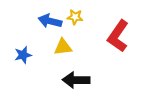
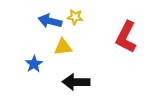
red L-shape: moved 8 px right, 1 px down; rotated 8 degrees counterclockwise
blue star: moved 11 px right, 9 px down; rotated 18 degrees counterclockwise
black arrow: moved 2 px down
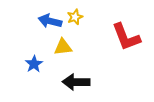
yellow star: rotated 28 degrees counterclockwise
red L-shape: rotated 48 degrees counterclockwise
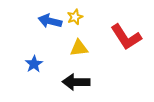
red L-shape: rotated 12 degrees counterclockwise
yellow triangle: moved 16 px right, 1 px down
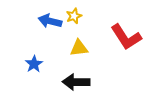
yellow star: moved 1 px left, 1 px up
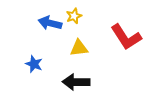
blue arrow: moved 2 px down
blue star: rotated 18 degrees counterclockwise
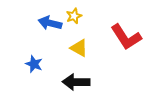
yellow triangle: rotated 36 degrees clockwise
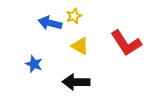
red L-shape: moved 6 px down
yellow triangle: moved 1 px right, 2 px up
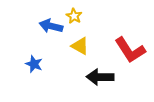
yellow star: rotated 21 degrees counterclockwise
blue arrow: moved 1 px right, 3 px down
red L-shape: moved 4 px right, 7 px down
black arrow: moved 24 px right, 5 px up
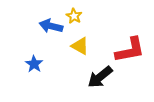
red L-shape: rotated 68 degrees counterclockwise
blue star: rotated 12 degrees clockwise
black arrow: rotated 40 degrees counterclockwise
